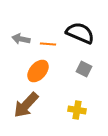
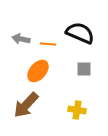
gray square: rotated 28 degrees counterclockwise
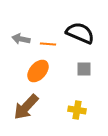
brown arrow: moved 2 px down
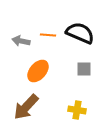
gray arrow: moved 2 px down
orange line: moved 9 px up
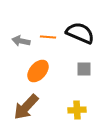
orange line: moved 2 px down
yellow cross: rotated 12 degrees counterclockwise
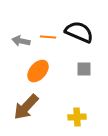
black semicircle: moved 1 px left, 1 px up
yellow cross: moved 7 px down
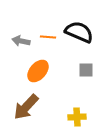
gray square: moved 2 px right, 1 px down
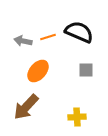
orange line: rotated 21 degrees counterclockwise
gray arrow: moved 2 px right
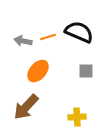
gray square: moved 1 px down
